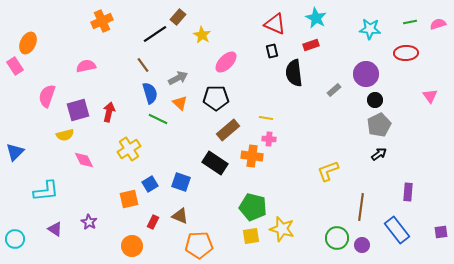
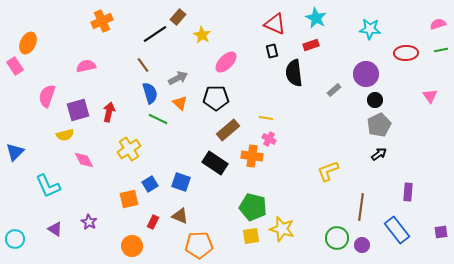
green line at (410, 22): moved 31 px right, 28 px down
pink cross at (269, 139): rotated 24 degrees clockwise
cyan L-shape at (46, 191): moved 2 px right, 5 px up; rotated 72 degrees clockwise
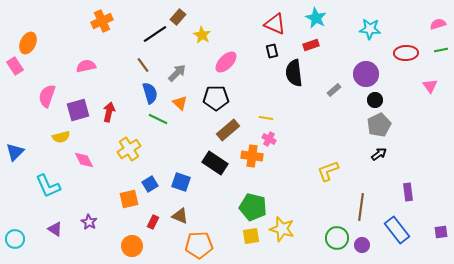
gray arrow at (178, 78): moved 1 px left, 5 px up; rotated 18 degrees counterclockwise
pink triangle at (430, 96): moved 10 px up
yellow semicircle at (65, 135): moved 4 px left, 2 px down
purple rectangle at (408, 192): rotated 12 degrees counterclockwise
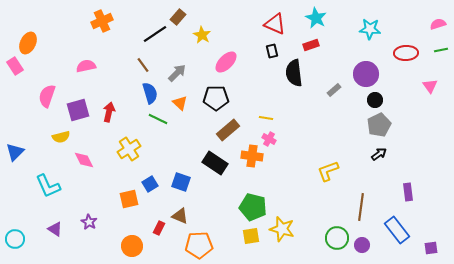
red rectangle at (153, 222): moved 6 px right, 6 px down
purple square at (441, 232): moved 10 px left, 16 px down
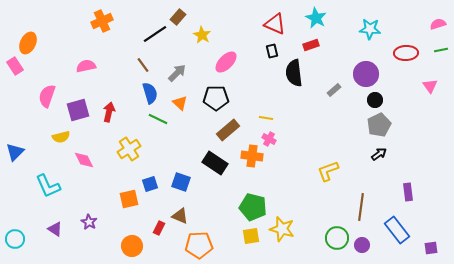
blue square at (150, 184): rotated 14 degrees clockwise
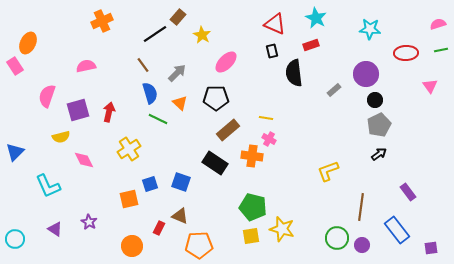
purple rectangle at (408, 192): rotated 30 degrees counterclockwise
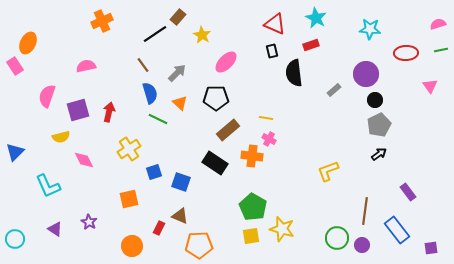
blue square at (150, 184): moved 4 px right, 12 px up
green pentagon at (253, 207): rotated 16 degrees clockwise
brown line at (361, 207): moved 4 px right, 4 px down
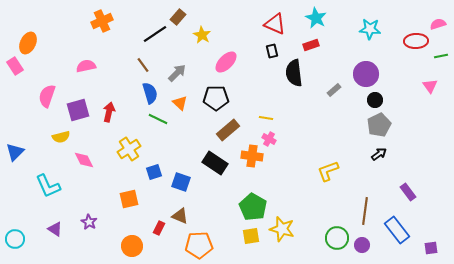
green line at (441, 50): moved 6 px down
red ellipse at (406, 53): moved 10 px right, 12 px up
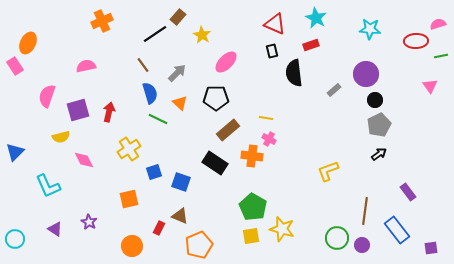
orange pentagon at (199, 245): rotated 20 degrees counterclockwise
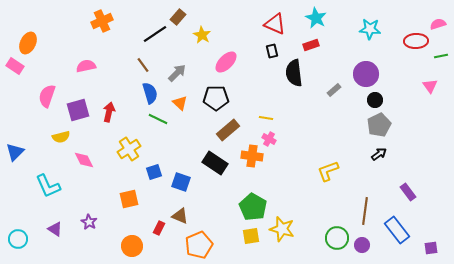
pink rectangle at (15, 66): rotated 24 degrees counterclockwise
cyan circle at (15, 239): moved 3 px right
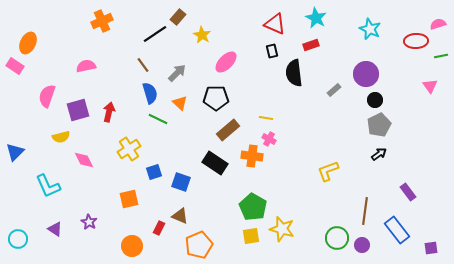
cyan star at (370, 29): rotated 20 degrees clockwise
